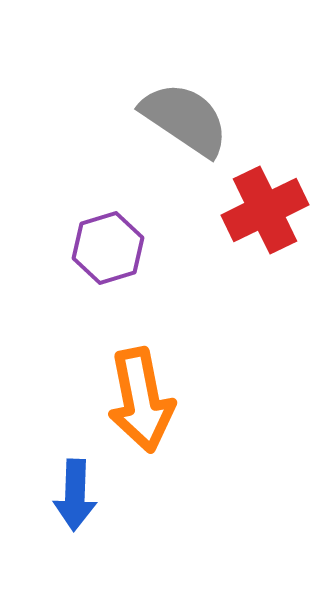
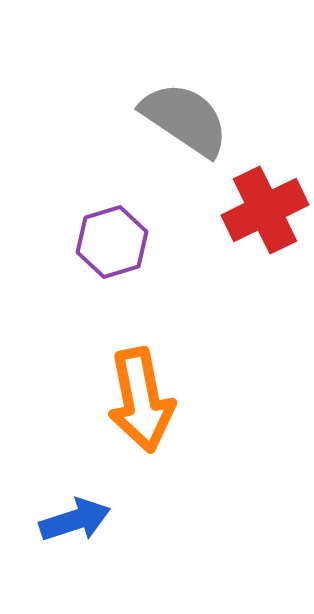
purple hexagon: moved 4 px right, 6 px up
blue arrow: moved 25 px down; rotated 110 degrees counterclockwise
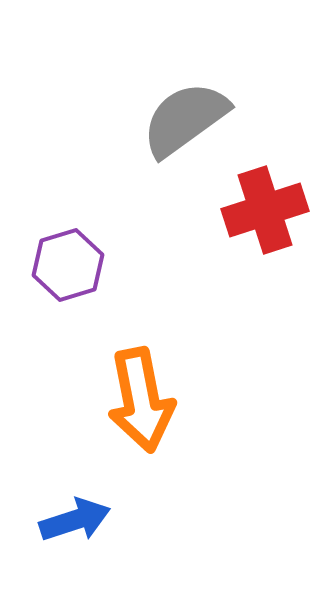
gray semicircle: rotated 70 degrees counterclockwise
red cross: rotated 8 degrees clockwise
purple hexagon: moved 44 px left, 23 px down
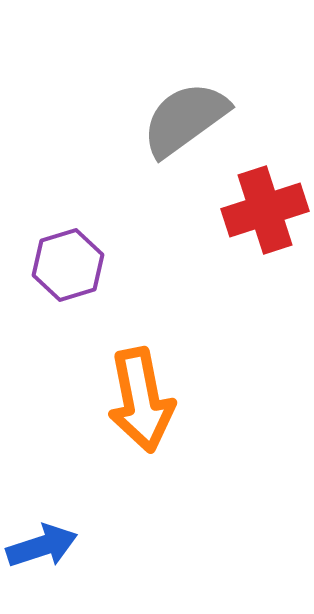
blue arrow: moved 33 px left, 26 px down
